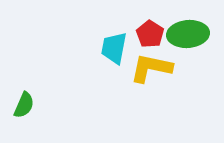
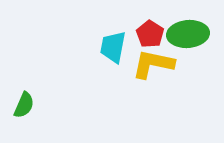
cyan trapezoid: moved 1 px left, 1 px up
yellow L-shape: moved 2 px right, 4 px up
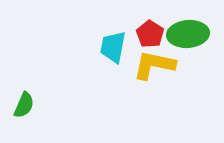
yellow L-shape: moved 1 px right, 1 px down
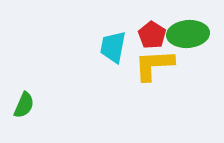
red pentagon: moved 2 px right, 1 px down
yellow L-shape: rotated 15 degrees counterclockwise
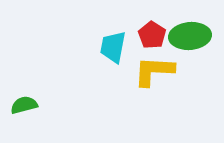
green ellipse: moved 2 px right, 2 px down
yellow L-shape: moved 6 px down; rotated 6 degrees clockwise
green semicircle: rotated 128 degrees counterclockwise
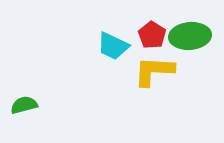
cyan trapezoid: moved 1 px up; rotated 76 degrees counterclockwise
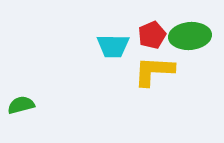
red pentagon: rotated 16 degrees clockwise
cyan trapezoid: rotated 24 degrees counterclockwise
green semicircle: moved 3 px left
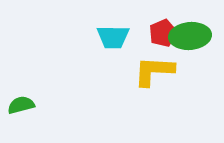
red pentagon: moved 11 px right, 2 px up
cyan trapezoid: moved 9 px up
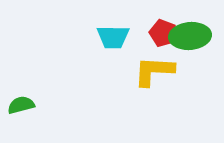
red pentagon: rotated 28 degrees counterclockwise
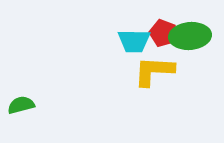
cyan trapezoid: moved 21 px right, 4 px down
